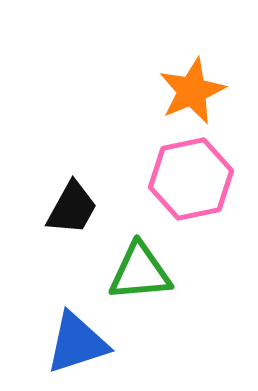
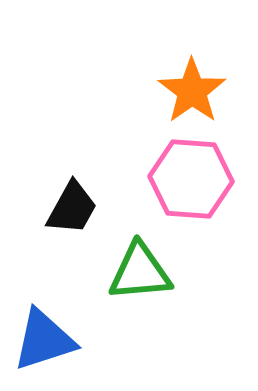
orange star: rotated 12 degrees counterclockwise
pink hexagon: rotated 16 degrees clockwise
blue triangle: moved 33 px left, 3 px up
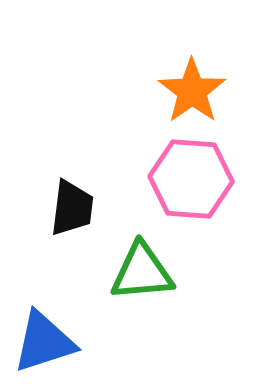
black trapezoid: rotated 22 degrees counterclockwise
green triangle: moved 2 px right
blue triangle: moved 2 px down
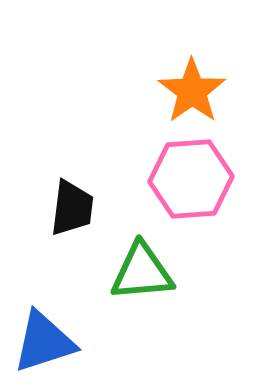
pink hexagon: rotated 8 degrees counterclockwise
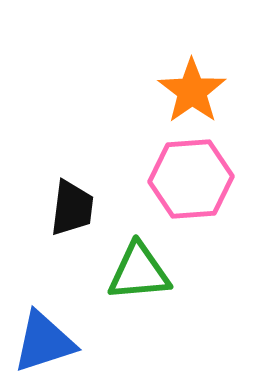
green triangle: moved 3 px left
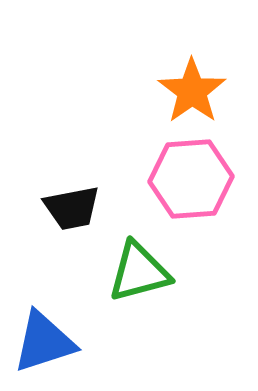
black trapezoid: rotated 72 degrees clockwise
green triangle: rotated 10 degrees counterclockwise
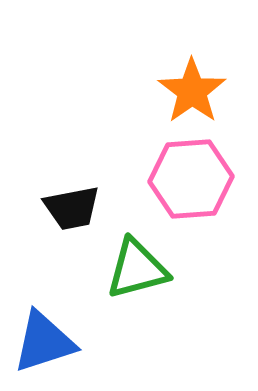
green triangle: moved 2 px left, 3 px up
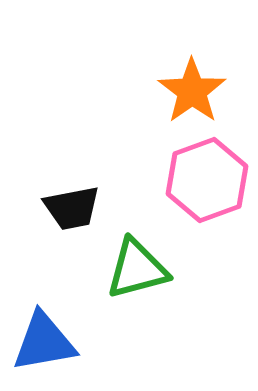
pink hexagon: moved 16 px right, 1 px down; rotated 16 degrees counterclockwise
blue triangle: rotated 8 degrees clockwise
